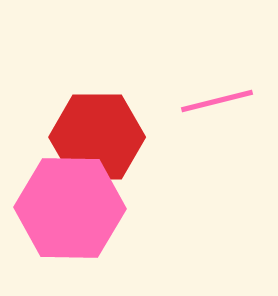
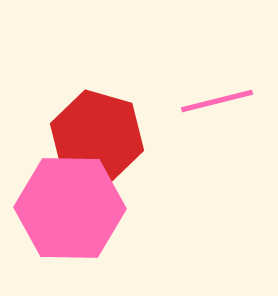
red hexagon: rotated 16 degrees clockwise
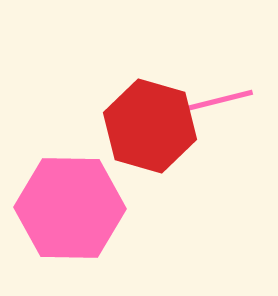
red hexagon: moved 53 px right, 11 px up
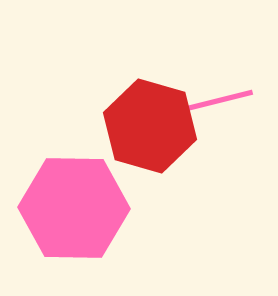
pink hexagon: moved 4 px right
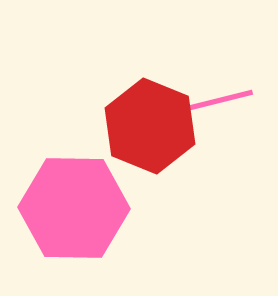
red hexagon: rotated 6 degrees clockwise
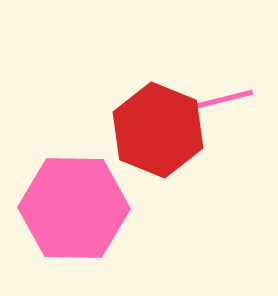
red hexagon: moved 8 px right, 4 px down
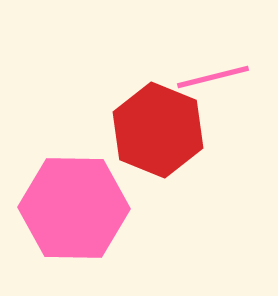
pink line: moved 4 px left, 24 px up
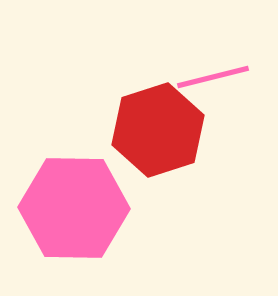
red hexagon: rotated 20 degrees clockwise
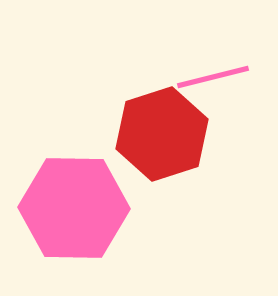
red hexagon: moved 4 px right, 4 px down
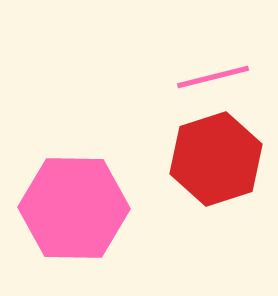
red hexagon: moved 54 px right, 25 px down
